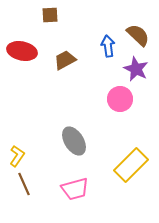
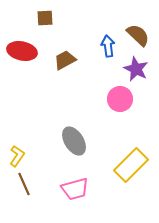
brown square: moved 5 px left, 3 px down
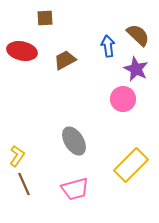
pink circle: moved 3 px right
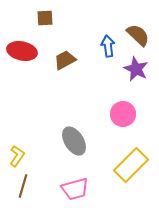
pink circle: moved 15 px down
brown line: moved 1 px left, 2 px down; rotated 40 degrees clockwise
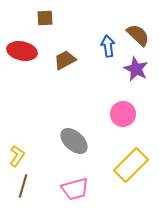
gray ellipse: rotated 16 degrees counterclockwise
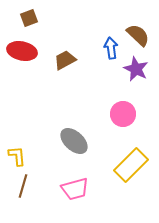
brown square: moved 16 px left; rotated 18 degrees counterclockwise
blue arrow: moved 3 px right, 2 px down
yellow L-shape: rotated 40 degrees counterclockwise
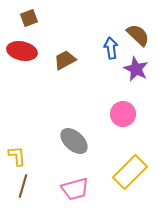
yellow rectangle: moved 1 px left, 7 px down
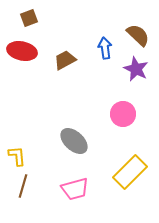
blue arrow: moved 6 px left
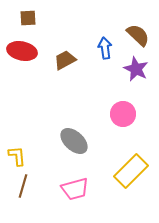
brown square: moved 1 px left; rotated 18 degrees clockwise
yellow rectangle: moved 1 px right, 1 px up
